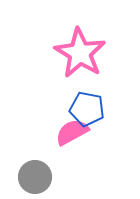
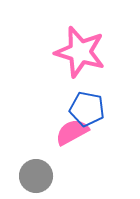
pink star: moved 1 px up; rotated 15 degrees counterclockwise
gray circle: moved 1 px right, 1 px up
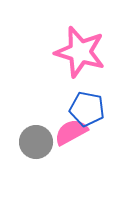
pink semicircle: moved 1 px left
gray circle: moved 34 px up
